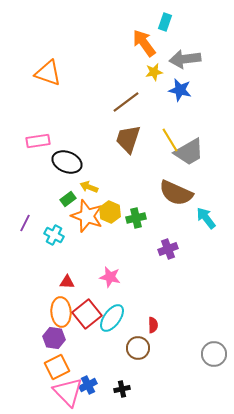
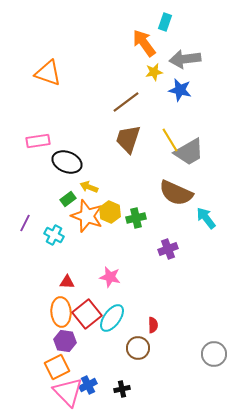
purple hexagon: moved 11 px right, 3 px down
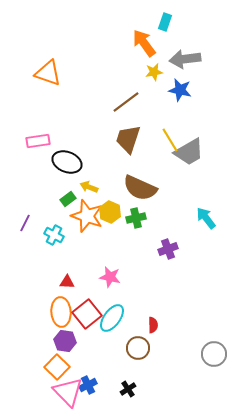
brown semicircle: moved 36 px left, 5 px up
orange square: rotated 20 degrees counterclockwise
black cross: moved 6 px right; rotated 21 degrees counterclockwise
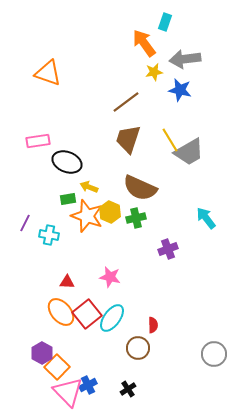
green rectangle: rotated 28 degrees clockwise
cyan cross: moved 5 px left; rotated 18 degrees counterclockwise
orange ellipse: rotated 36 degrees counterclockwise
purple hexagon: moved 23 px left, 12 px down; rotated 20 degrees clockwise
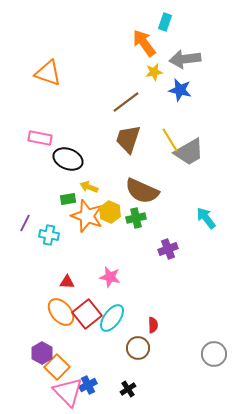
pink rectangle: moved 2 px right, 3 px up; rotated 20 degrees clockwise
black ellipse: moved 1 px right, 3 px up
brown semicircle: moved 2 px right, 3 px down
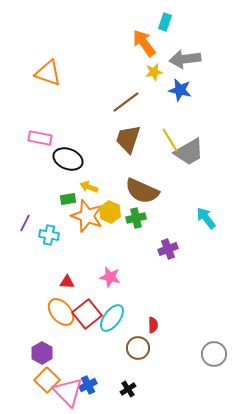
orange square: moved 10 px left, 13 px down
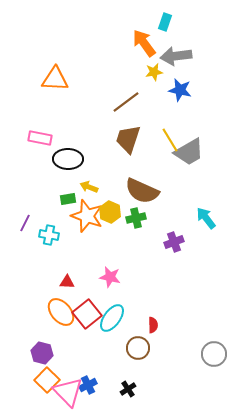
gray arrow: moved 9 px left, 3 px up
orange triangle: moved 7 px right, 6 px down; rotated 16 degrees counterclockwise
black ellipse: rotated 20 degrees counterclockwise
purple cross: moved 6 px right, 7 px up
purple hexagon: rotated 15 degrees counterclockwise
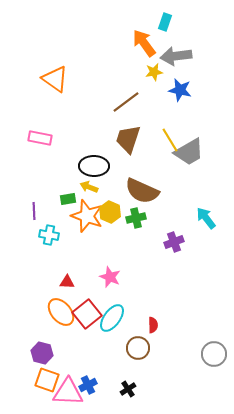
orange triangle: rotated 32 degrees clockwise
black ellipse: moved 26 px right, 7 px down
purple line: moved 9 px right, 12 px up; rotated 30 degrees counterclockwise
pink star: rotated 10 degrees clockwise
orange square: rotated 25 degrees counterclockwise
pink triangle: rotated 44 degrees counterclockwise
